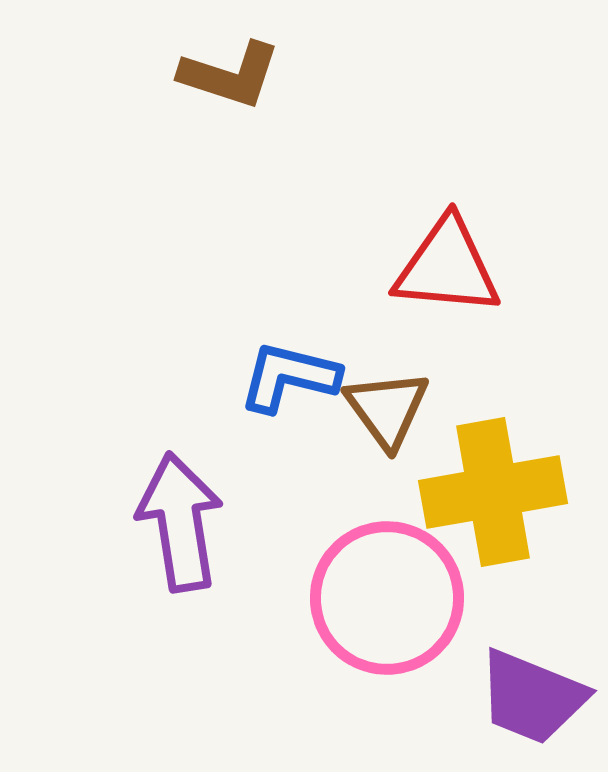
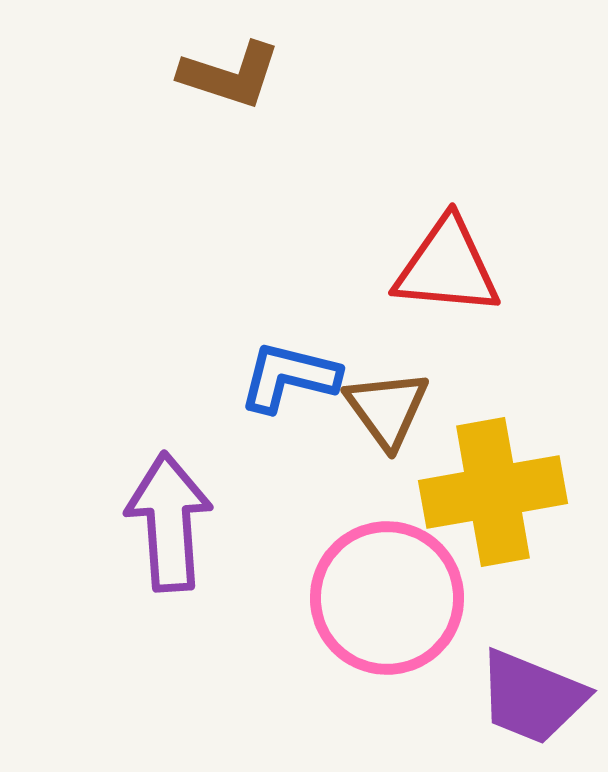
purple arrow: moved 11 px left; rotated 5 degrees clockwise
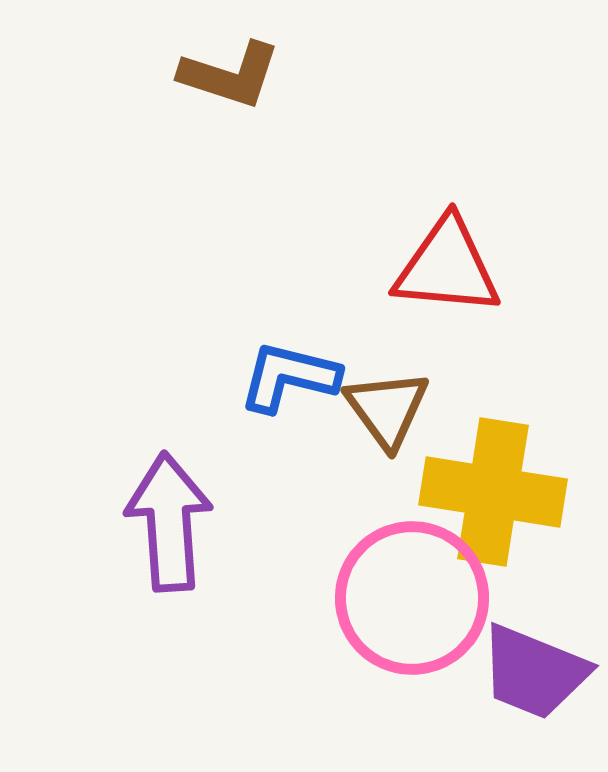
yellow cross: rotated 19 degrees clockwise
pink circle: moved 25 px right
purple trapezoid: moved 2 px right, 25 px up
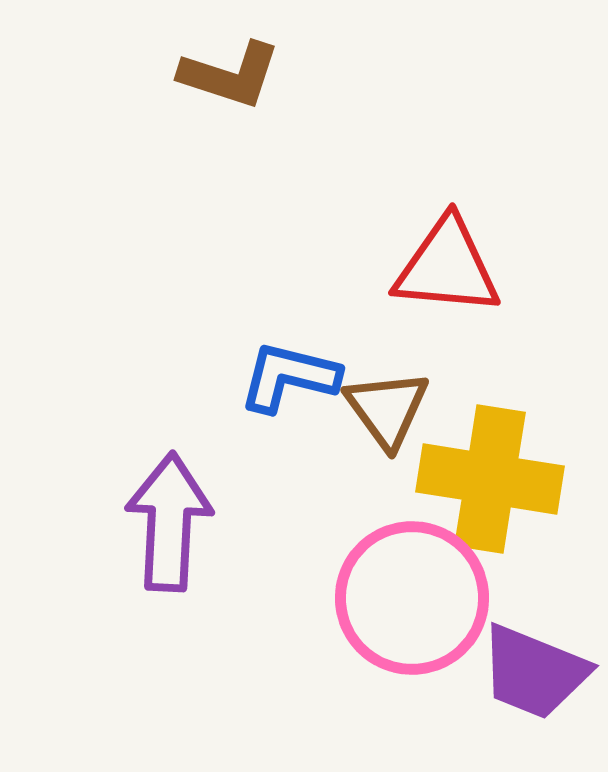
yellow cross: moved 3 px left, 13 px up
purple arrow: rotated 7 degrees clockwise
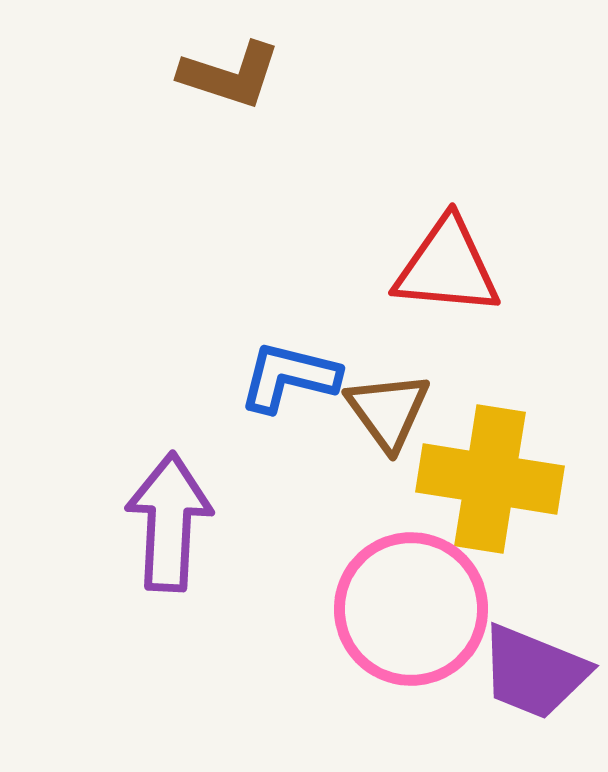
brown triangle: moved 1 px right, 2 px down
pink circle: moved 1 px left, 11 px down
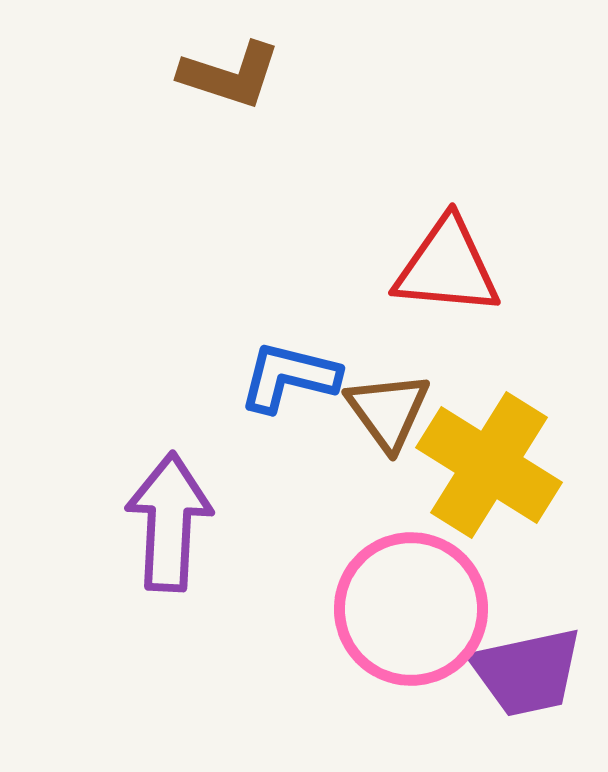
yellow cross: moved 1 px left, 14 px up; rotated 23 degrees clockwise
purple trapezoid: moved 7 px left; rotated 34 degrees counterclockwise
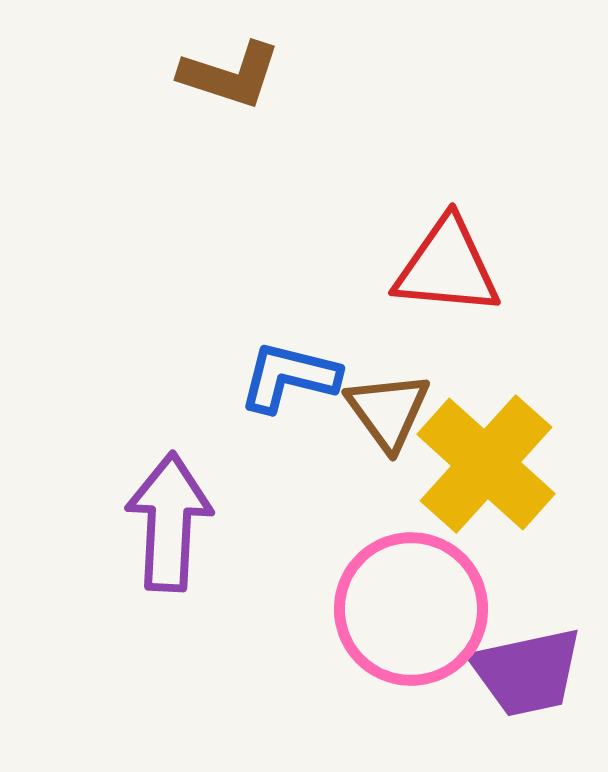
yellow cross: moved 3 px left, 1 px up; rotated 10 degrees clockwise
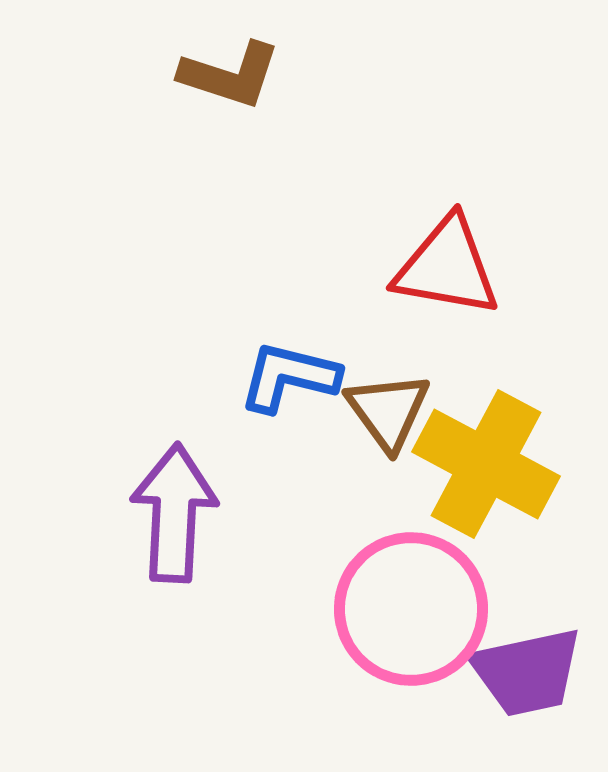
red triangle: rotated 5 degrees clockwise
yellow cross: rotated 14 degrees counterclockwise
purple arrow: moved 5 px right, 9 px up
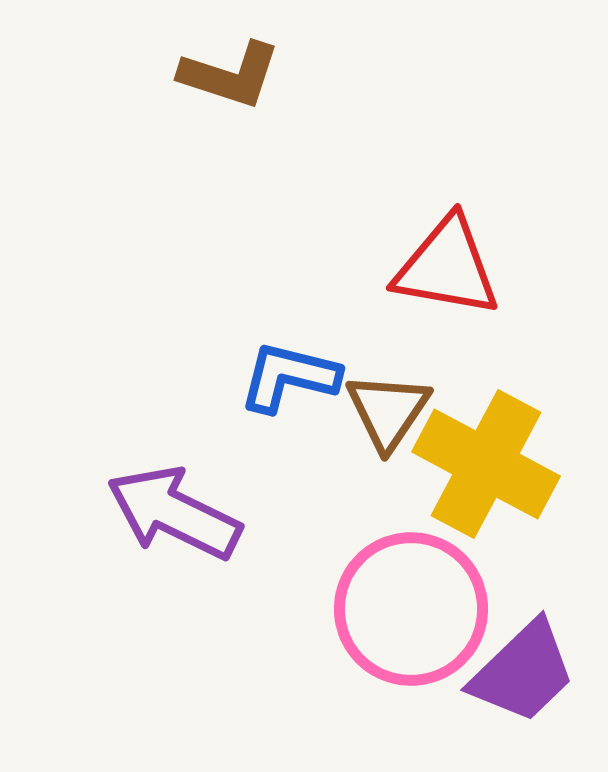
brown triangle: rotated 10 degrees clockwise
purple arrow: rotated 67 degrees counterclockwise
purple trapezoid: moved 4 px left; rotated 32 degrees counterclockwise
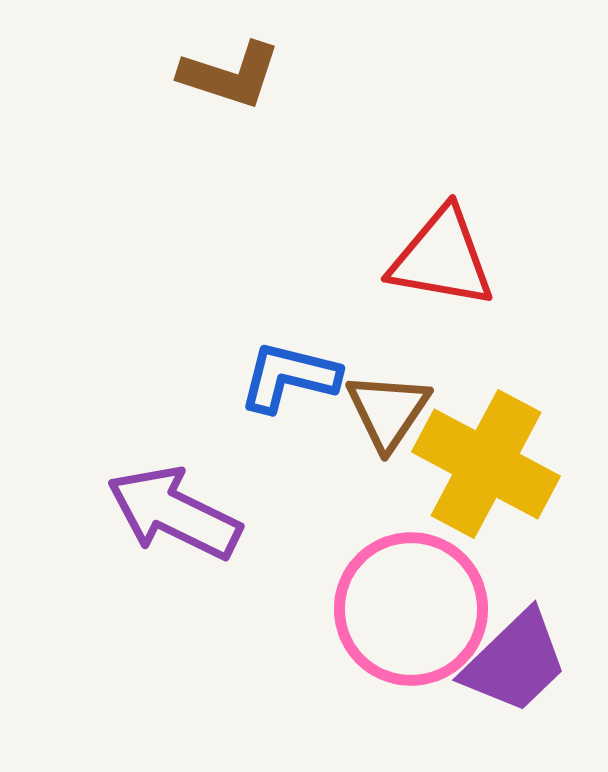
red triangle: moved 5 px left, 9 px up
purple trapezoid: moved 8 px left, 10 px up
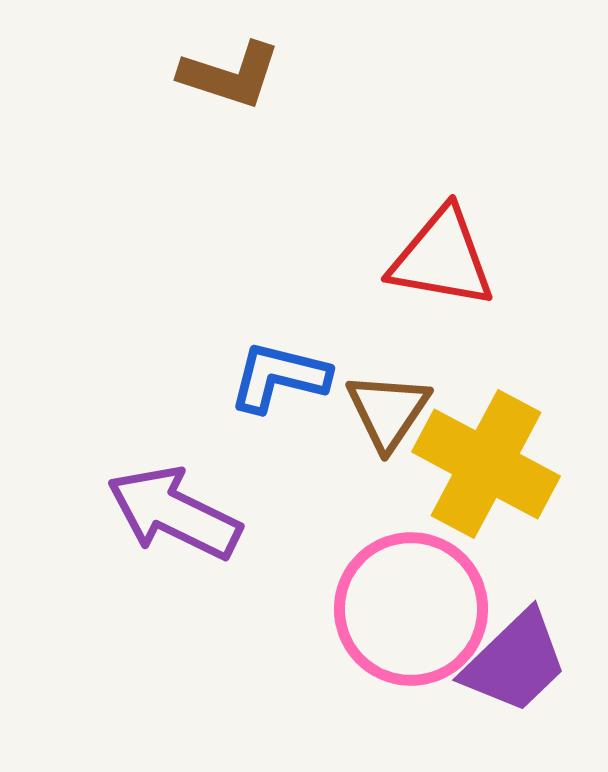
blue L-shape: moved 10 px left
